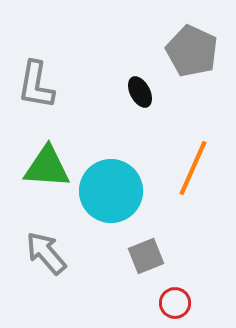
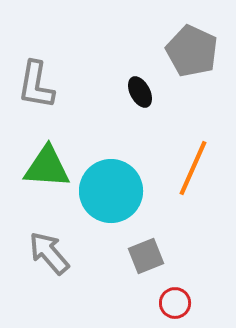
gray arrow: moved 3 px right
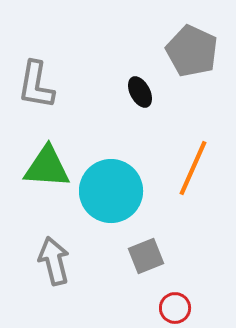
gray arrow: moved 5 px right, 8 px down; rotated 27 degrees clockwise
red circle: moved 5 px down
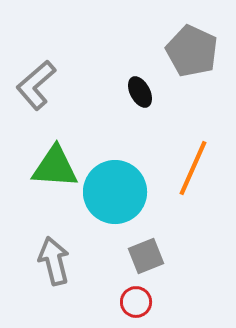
gray L-shape: rotated 39 degrees clockwise
green triangle: moved 8 px right
cyan circle: moved 4 px right, 1 px down
red circle: moved 39 px left, 6 px up
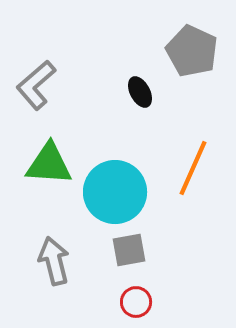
green triangle: moved 6 px left, 3 px up
gray square: moved 17 px left, 6 px up; rotated 12 degrees clockwise
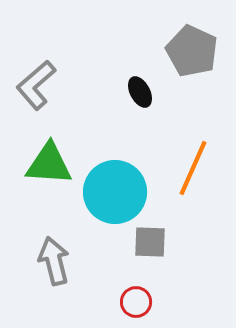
gray square: moved 21 px right, 8 px up; rotated 12 degrees clockwise
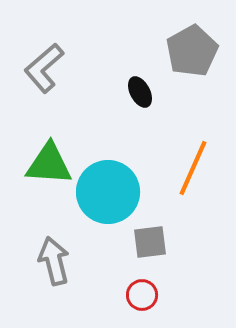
gray pentagon: rotated 18 degrees clockwise
gray L-shape: moved 8 px right, 17 px up
cyan circle: moved 7 px left
gray square: rotated 9 degrees counterclockwise
red circle: moved 6 px right, 7 px up
